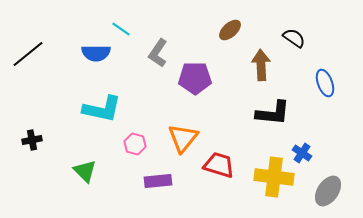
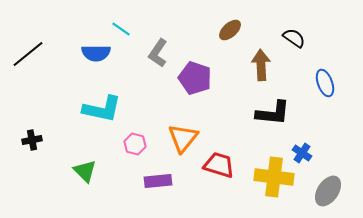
purple pentagon: rotated 20 degrees clockwise
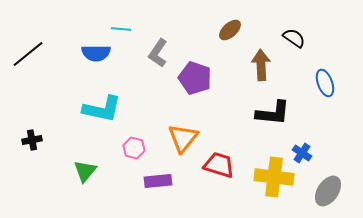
cyan line: rotated 30 degrees counterclockwise
pink hexagon: moved 1 px left, 4 px down
green triangle: rotated 25 degrees clockwise
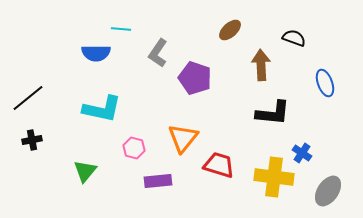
black semicircle: rotated 15 degrees counterclockwise
black line: moved 44 px down
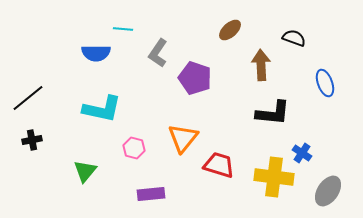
cyan line: moved 2 px right
purple rectangle: moved 7 px left, 13 px down
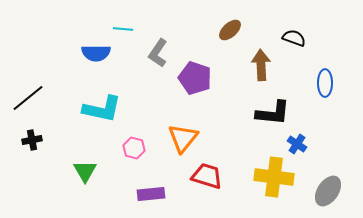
blue ellipse: rotated 20 degrees clockwise
blue cross: moved 5 px left, 9 px up
red trapezoid: moved 12 px left, 11 px down
green triangle: rotated 10 degrees counterclockwise
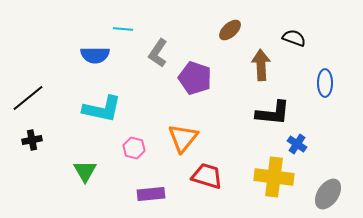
blue semicircle: moved 1 px left, 2 px down
gray ellipse: moved 3 px down
